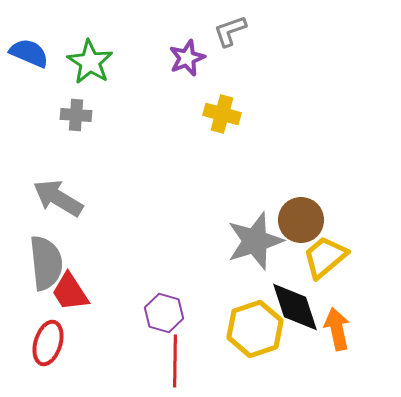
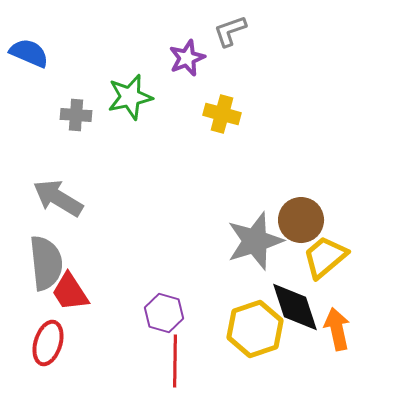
green star: moved 40 px right, 35 px down; rotated 27 degrees clockwise
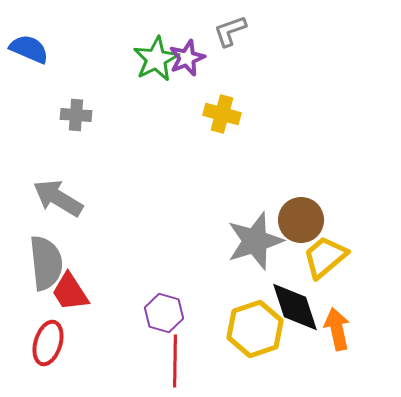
blue semicircle: moved 4 px up
green star: moved 26 px right, 38 px up; rotated 15 degrees counterclockwise
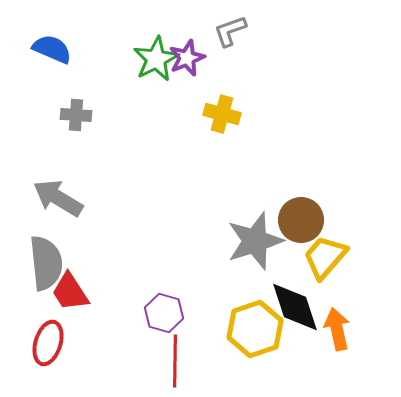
blue semicircle: moved 23 px right
yellow trapezoid: rotated 9 degrees counterclockwise
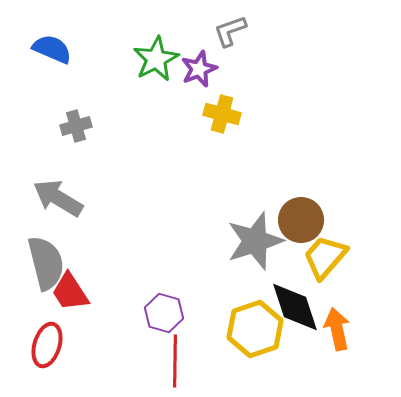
purple star: moved 12 px right, 11 px down
gray cross: moved 11 px down; rotated 20 degrees counterclockwise
gray semicircle: rotated 8 degrees counterclockwise
red ellipse: moved 1 px left, 2 px down
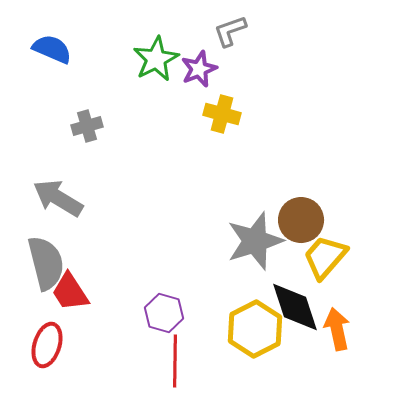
gray cross: moved 11 px right
yellow hexagon: rotated 8 degrees counterclockwise
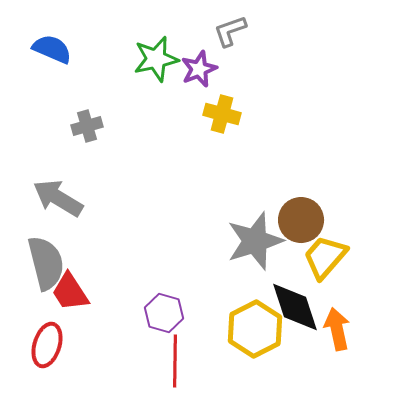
green star: rotated 15 degrees clockwise
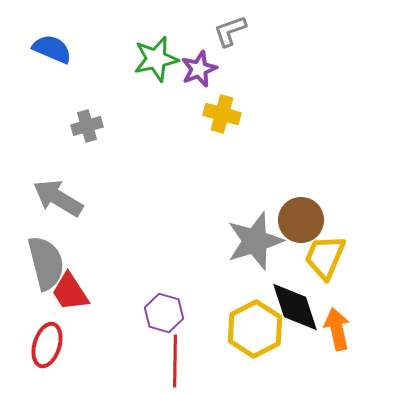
yellow trapezoid: rotated 18 degrees counterclockwise
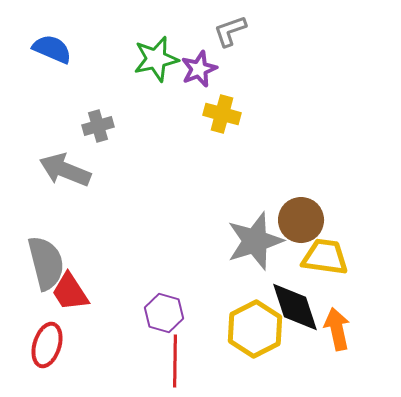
gray cross: moved 11 px right
gray arrow: moved 7 px right, 28 px up; rotated 9 degrees counterclockwise
yellow trapezoid: rotated 75 degrees clockwise
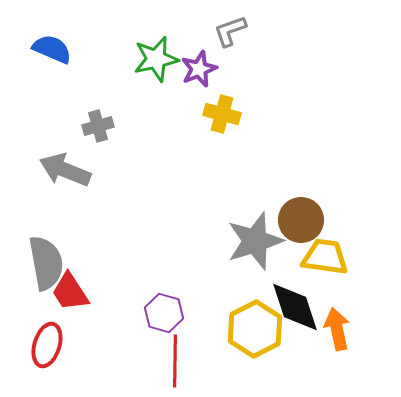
gray semicircle: rotated 4 degrees clockwise
